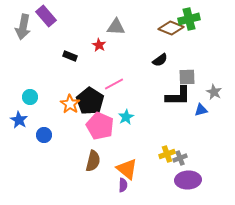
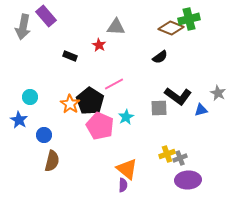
black semicircle: moved 3 px up
gray square: moved 28 px left, 31 px down
gray star: moved 4 px right, 1 px down
black L-shape: rotated 36 degrees clockwise
brown semicircle: moved 41 px left
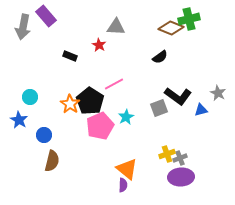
gray square: rotated 18 degrees counterclockwise
pink pentagon: rotated 24 degrees clockwise
purple ellipse: moved 7 px left, 3 px up
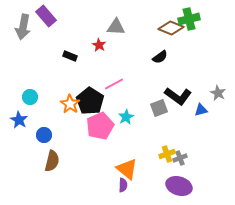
purple ellipse: moved 2 px left, 9 px down; rotated 20 degrees clockwise
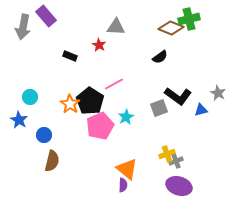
gray cross: moved 4 px left, 3 px down
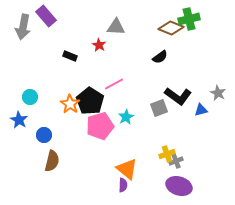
pink pentagon: rotated 8 degrees clockwise
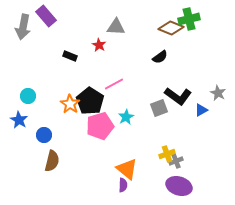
cyan circle: moved 2 px left, 1 px up
blue triangle: rotated 16 degrees counterclockwise
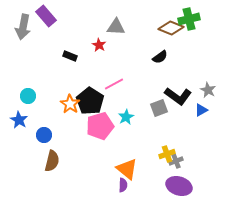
gray star: moved 10 px left, 3 px up
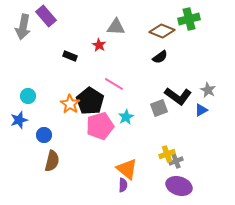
brown diamond: moved 9 px left, 3 px down
pink line: rotated 60 degrees clockwise
blue star: rotated 24 degrees clockwise
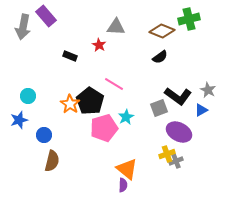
pink pentagon: moved 4 px right, 2 px down
purple ellipse: moved 54 px up; rotated 10 degrees clockwise
